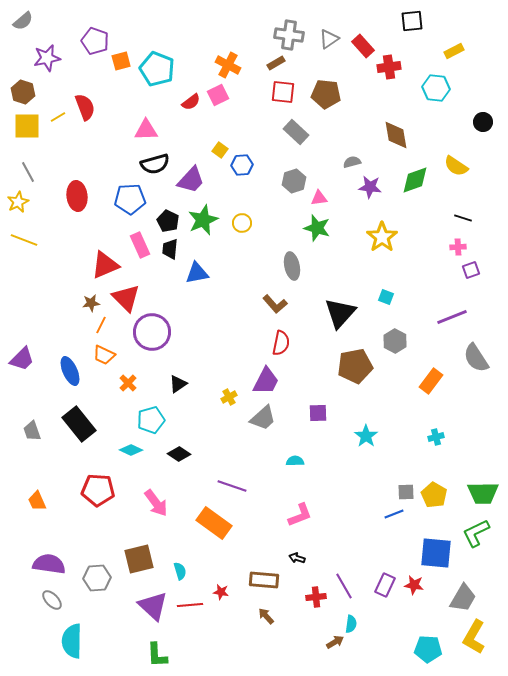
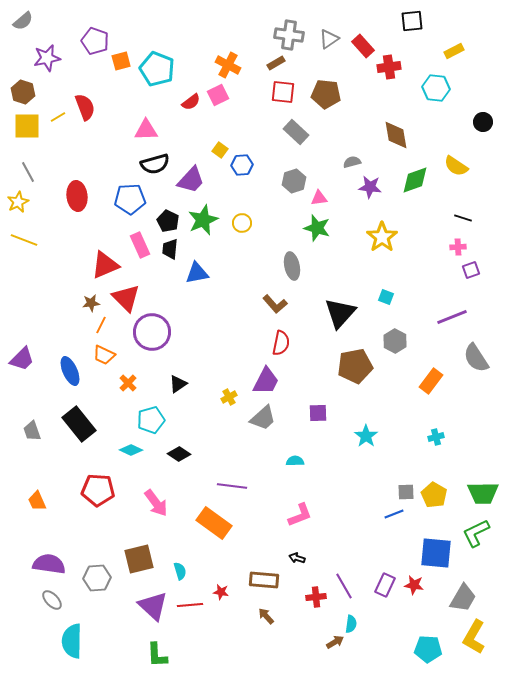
purple line at (232, 486): rotated 12 degrees counterclockwise
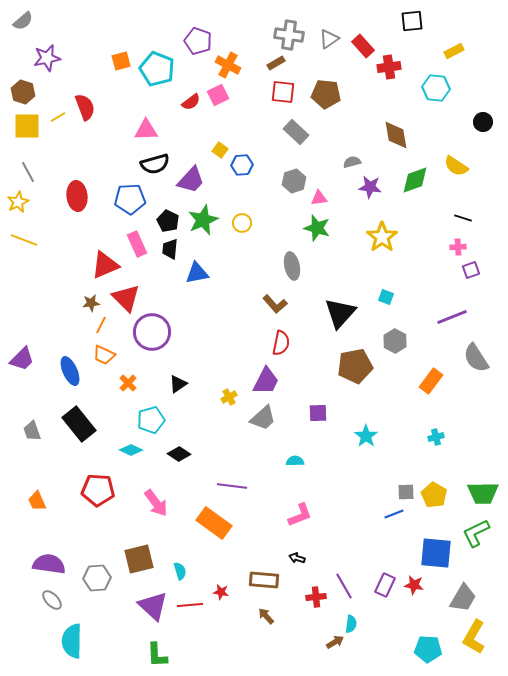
purple pentagon at (95, 41): moved 103 px right
pink rectangle at (140, 245): moved 3 px left, 1 px up
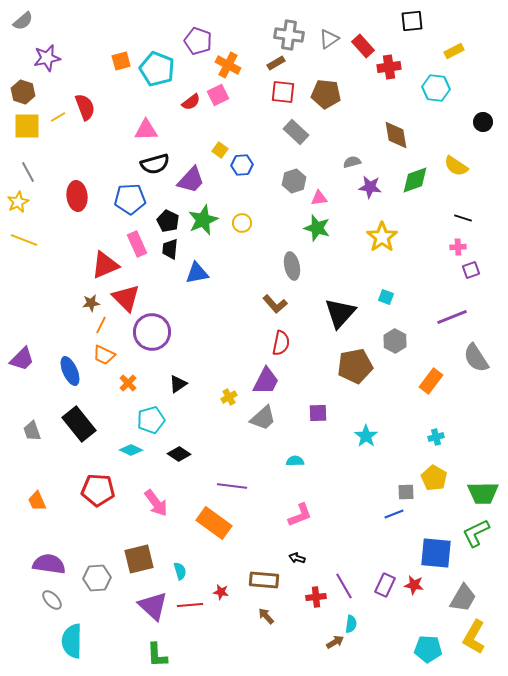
yellow pentagon at (434, 495): moved 17 px up
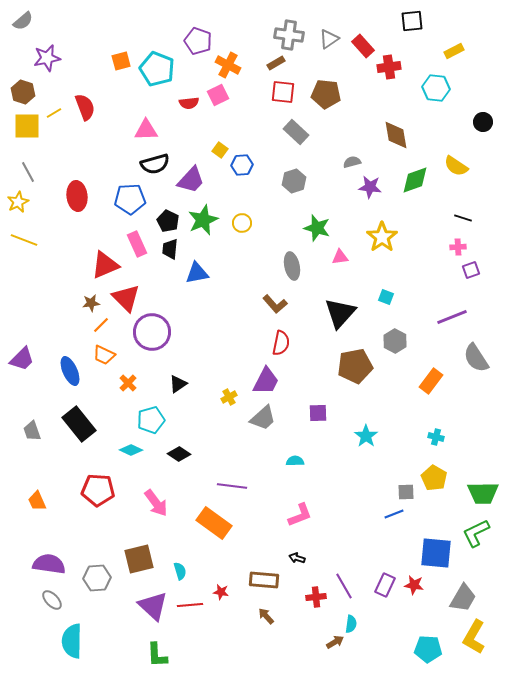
red semicircle at (191, 102): moved 2 px left, 1 px down; rotated 30 degrees clockwise
yellow line at (58, 117): moved 4 px left, 4 px up
pink triangle at (319, 198): moved 21 px right, 59 px down
orange line at (101, 325): rotated 18 degrees clockwise
cyan cross at (436, 437): rotated 28 degrees clockwise
